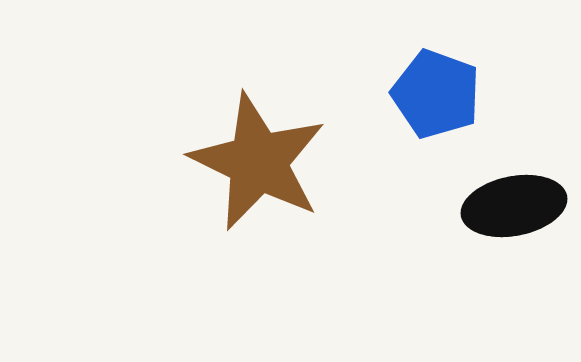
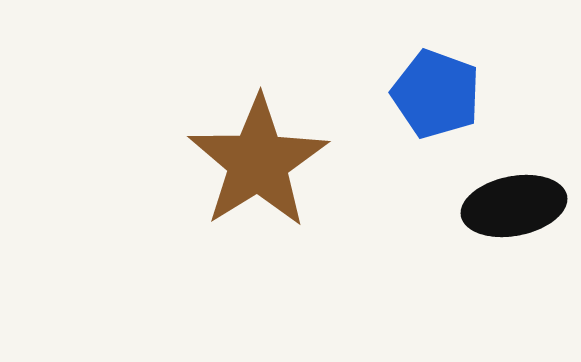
brown star: rotated 14 degrees clockwise
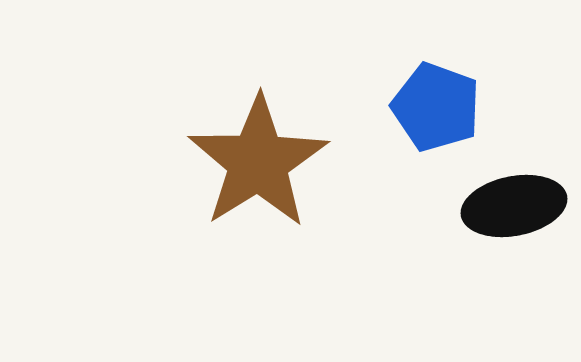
blue pentagon: moved 13 px down
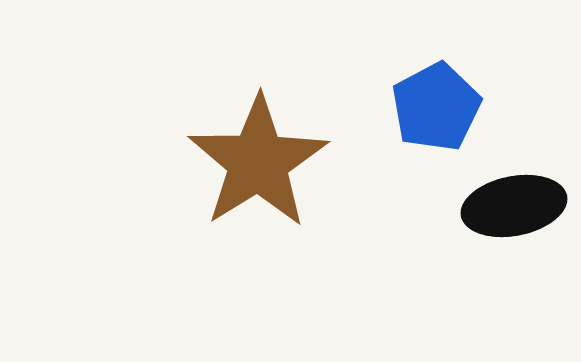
blue pentagon: rotated 24 degrees clockwise
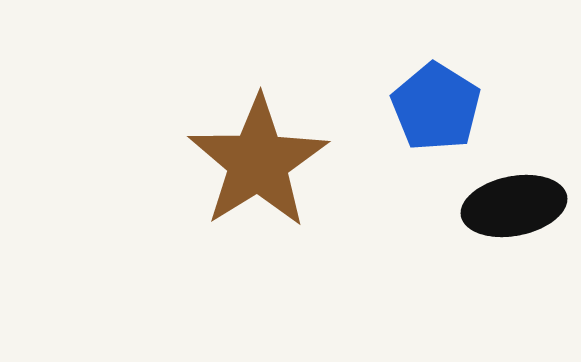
blue pentagon: rotated 12 degrees counterclockwise
